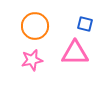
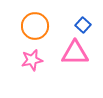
blue square: moved 2 px left, 1 px down; rotated 28 degrees clockwise
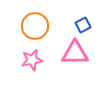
blue square: rotated 21 degrees clockwise
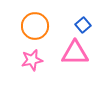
blue square: rotated 14 degrees counterclockwise
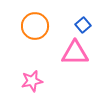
pink star: moved 21 px down
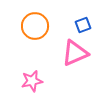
blue square: rotated 21 degrees clockwise
pink triangle: rotated 24 degrees counterclockwise
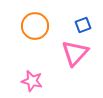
pink triangle: rotated 24 degrees counterclockwise
pink star: rotated 25 degrees clockwise
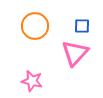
blue square: moved 1 px left, 1 px down; rotated 21 degrees clockwise
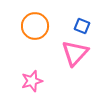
blue square: rotated 21 degrees clockwise
pink star: rotated 30 degrees counterclockwise
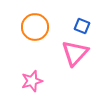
orange circle: moved 1 px down
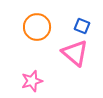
orange circle: moved 2 px right
pink triangle: rotated 32 degrees counterclockwise
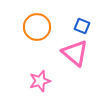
pink star: moved 8 px right
